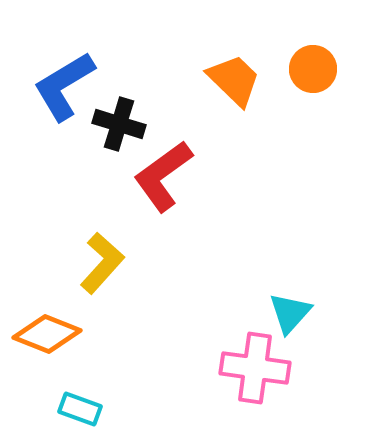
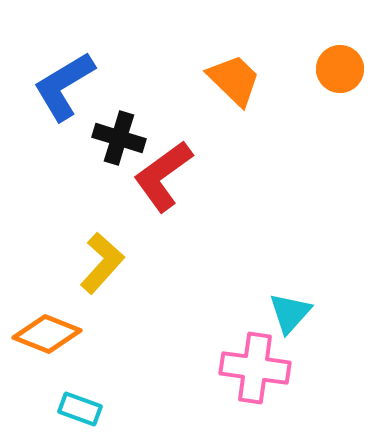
orange circle: moved 27 px right
black cross: moved 14 px down
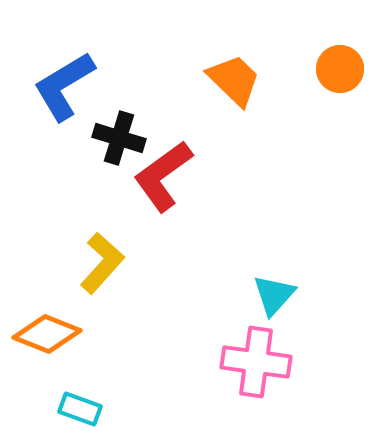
cyan triangle: moved 16 px left, 18 px up
pink cross: moved 1 px right, 6 px up
